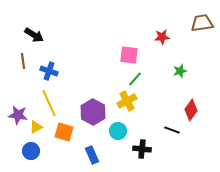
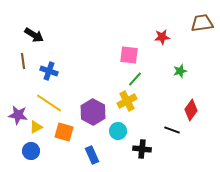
yellow line: rotated 32 degrees counterclockwise
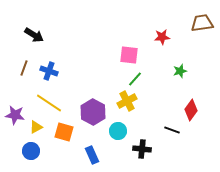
brown line: moved 1 px right, 7 px down; rotated 28 degrees clockwise
purple star: moved 3 px left
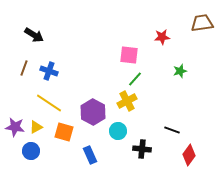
red diamond: moved 2 px left, 45 px down
purple star: moved 12 px down
blue rectangle: moved 2 px left
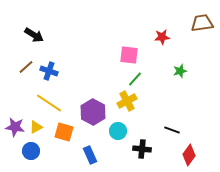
brown line: moved 2 px right, 1 px up; rotated 28 degrees clockwise
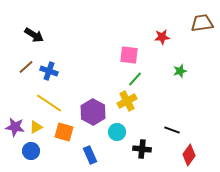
cyan circle: moved 1 px left, 1 px down
